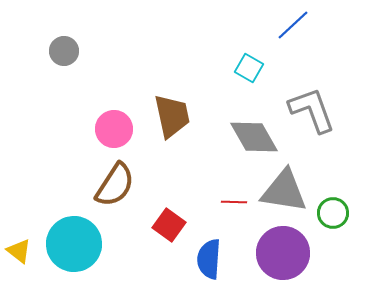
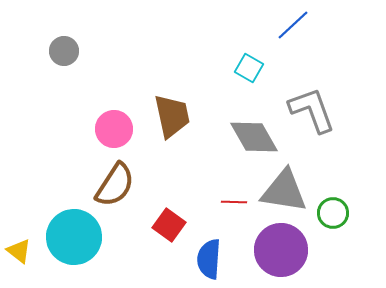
cyan circle: moved 7 px up
purple circle: moved 2 px left, 3 px up
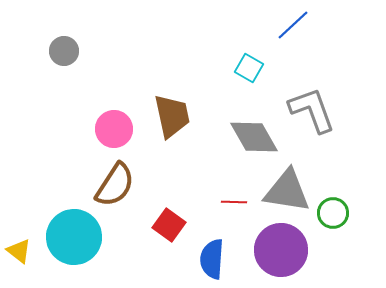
gray triangle: moved 3 px right
blue semicircle: moved 3 px right
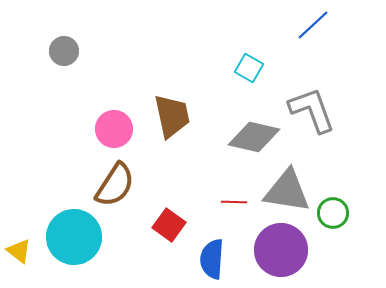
blue line: moved 20 px right
gray diamond: rotated 48 degrees counterclockwise
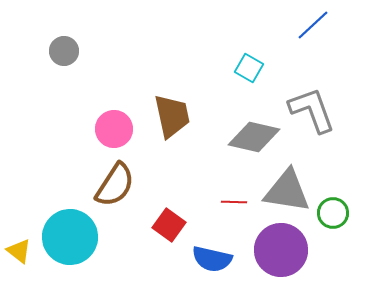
cyan circle: moved 4 px left
blue semicircle: rotated 81 degrees counterclockwise
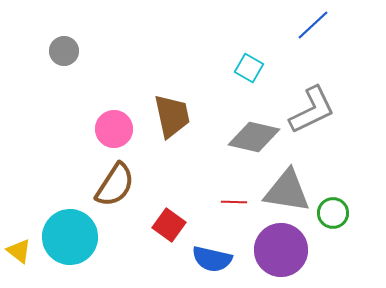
gray L-shape: rotated 84 degrees clockwise
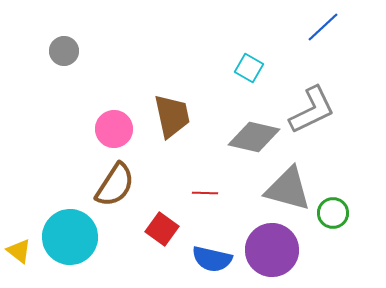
blue line: moved 10 px right, 2 px down
gray triangle: moved 1 px right, 2 px up; rotated 6 degrees clockwise
red line: moved 29 px left, 9 px up
red square: moved 7 px left, 4 px down
purple circle: moved 9 px left
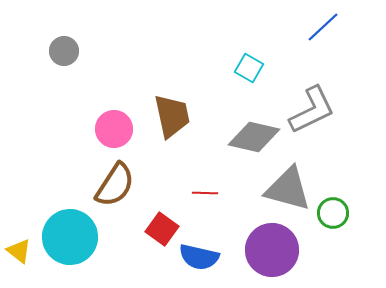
blue semicircle: moved 13 px left, 2 px up
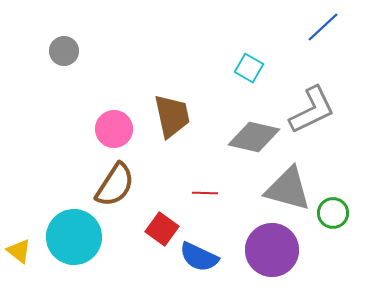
cyan circle: moved 4 px right
blue semicircle: rotated 12 degrees clockwise
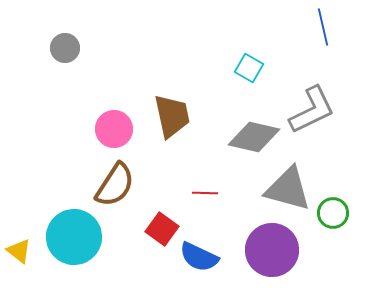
blue line: rotated 60 degrees counterclockwise
gray circle: moved 1 px right, 3 px up
